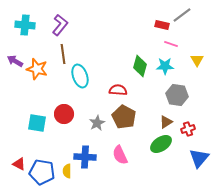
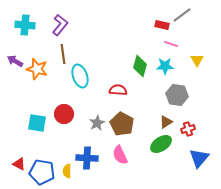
brown pentagon: moved 2 px left, 7 px down
blue cross: moved 2 px right, 1 px down
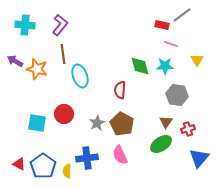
green diamond: rotated 30 degrees counterclockwise
red semicircle: moved 2 px right; rotated 90 degrees counterclockwise
brown triangle: rotated 24 degrees counterclockwise
blue cross: rotated 10 degrees counterclockwise
blue pentagon: moved 1 px right, 6 px up; rotated 25 degrees clockwise
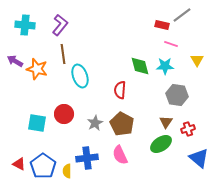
gray star: moved 2 px left
blue triangle: rotated 30 degrees counterclockwise
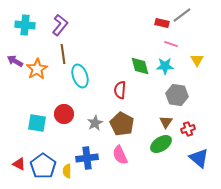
red rectangle: moved 2 px up
orange star: rotated 25 degrees clockwise
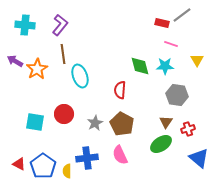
cyan square: moved 2 px left, 1 px up
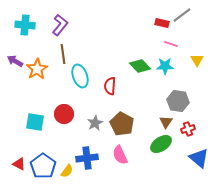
green diamond: rotated 30 degrees counterclockwise
red semicircle: moved 10 px left, 4 px up
gray hexagon: moved 1 px right, 6 px down
yellow semicircle: rotated 144 degrees counterclockwise
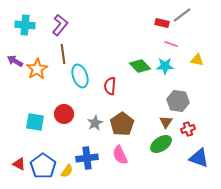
yellow triangle: rotated 48 degrees counterclockwise
brown pentagon: rotated 10 degrees clockwise
blue triangle: rotated 20 degrees counterclockwise
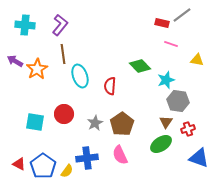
cyan star: moved 1 px right, 14 px down; rotated 18 degrees counterclockwise
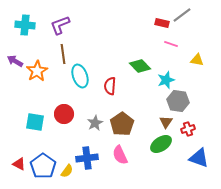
purple L-shape: rotated 150 degrees counterclockwise
orange star: moved 2 px down
